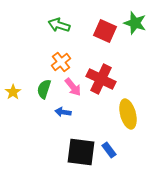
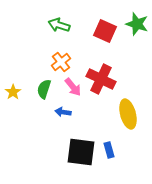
green star: moved 2 px right, 1 px down
blue rectangle: rotated 21 degrees clockwise
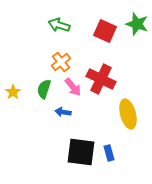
blue rectangle: moved 3 px down
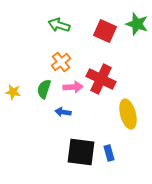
pink arrow: rotated 54 degrees counterclockwise
yellow star: rotated 28 degrees counterclockwise
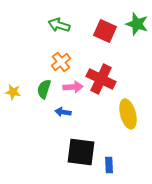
blue rectangle: moved 12 px down; rotated 14 degrees clockwise
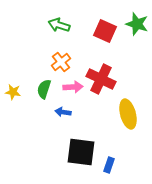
blue rectangle: rotated 21 degrees clockwise
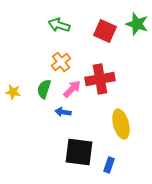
red cross: moved 1 px left; rotated 36 degrees counterclockwise
pink arrow: moved 1 px left, 2 px down; rotated 42 degrees counterclockwise
yellow ellipse: moved 7 px left, 10 px down
black square: moved 2 px left
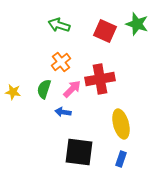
blue rectangle: moved 12 px right, 6 px up
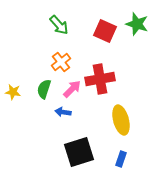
green arrow: rotated 150 degrees counterclockwise
yellow ellipse: moved 4 px up
black square: rotated 24 degrees counterclockwise
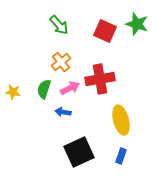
pink arrow: moved 2 px left, 1 px up; rotated 18 degrees clockwise
black square: rotated 8 degrees counterclockwise
blue rectangle: moved 3 px up
